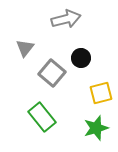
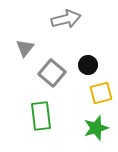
black circle: moved 7 px right, 7 px down
green rectangle: moved 1 px left, 1 px up; rotated 32 degrees clockwise
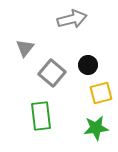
gray arrow: moved 6 px right
green star: rotated 10 degrees clockwise
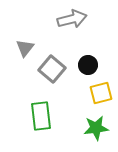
gray square: moved 4 px up
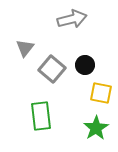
black circle: moved 3 px left
yellow square: rotated 25 degrees clockwise
green star: rotated 25 degrees counterclockwise
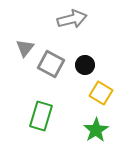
gray square: moved 1 px left, 5 px up; rotated 12 degrees counterclockwise
yellow square: rotated 20 degrees clockwise
green rectangle: rotated 24 degrees clockwise
green star: moved 2 px down
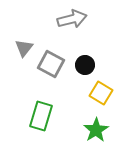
gray triangle: moved 1 px left
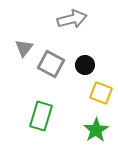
yellow square: rotated 10 degrees counterclockwise
